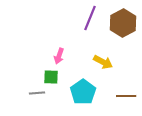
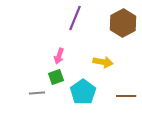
purple line: moved 15 px left
yellow arrow: rotated 18 degrees counterclockwise
green square: moved 5 px right; rotated 21 degrees counterclockwise
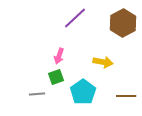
purple line: rotated 25 degrees clockwise
gray line: moved 1 px down
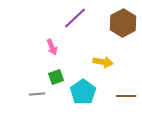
pink arrow: moved 7 px left, 9 px up; rotated 42 degrees counterclockwise
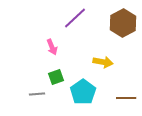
brown line: moved 2 px down
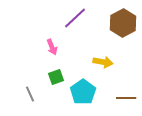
gray line: moved 7 px left; rotated 70 degrees clockwise
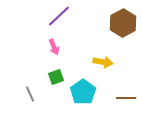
purple line: moved 16 px left, 2 px up
pink arrow: moved 2 px right
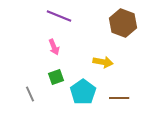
purple line: rotated 65 degrees clockwise
brown hexagon: rotated 12 degrees counterclockwise
brown line: moved 7 px left
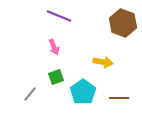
gray line: rotated 63 degrees clockwise
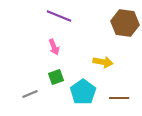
brown hexagon: moved 2 px right; rotated 12 degrees counterclockwise
gray line: rotated 28 degrees clockwise
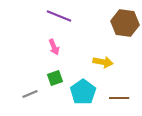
green square: moved 1 px left, 1 px down
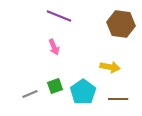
brown hexagon: moved 4 px left, 1 px down
yellow arrow: moved 7 px right, 5 px down
green square: moved 8 px down
brown line: moved 1 px left, 1 px down
